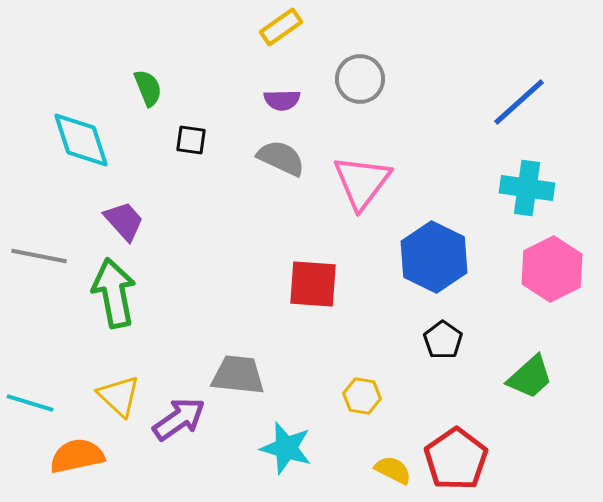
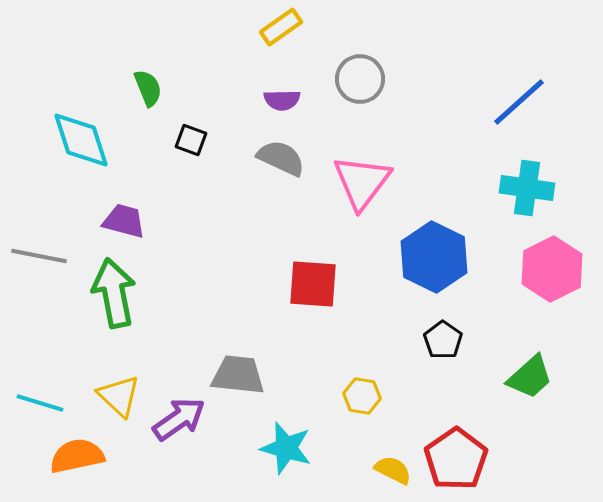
black square: rotated 12 degrees clockwise
purple trapezoid: rotated 33 degrees counterclockwise
cyan line: moved 10 px right
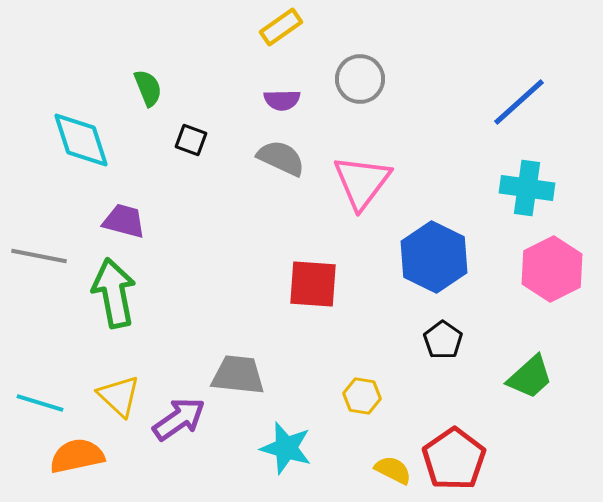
red pentagon: moved 2 px left
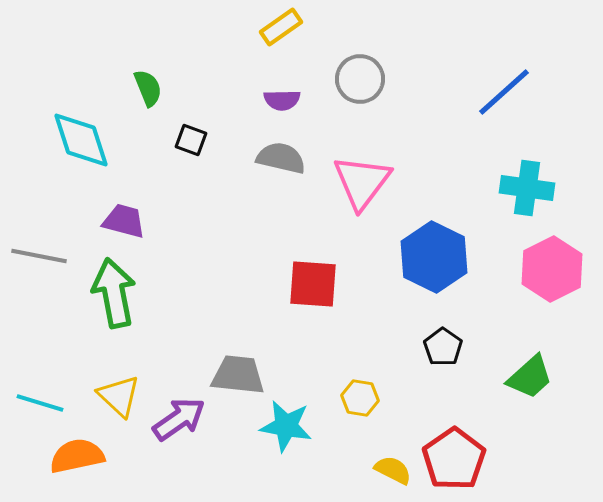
blue line: moved 15 px left, 10 px up
gray semicircle: rotated 12 degrees counterclockwise
black pentagon: moved 7 px down
yellow hexagon: moved 2 px left, 2 px down
cyan star: moved 22 px up; rotated 6 degrees counterclockwise
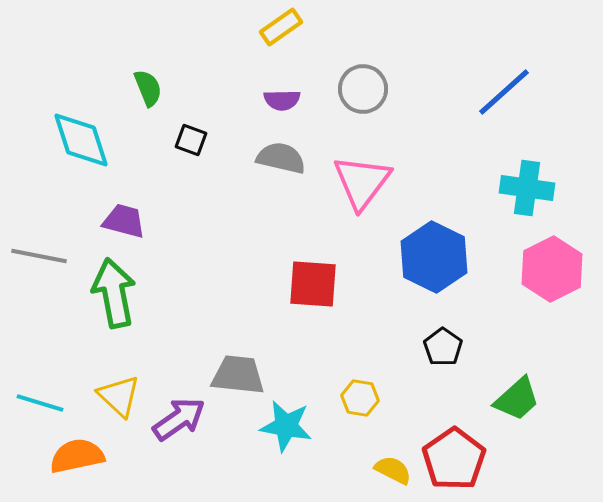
gray circle: moved 3 px right, 10 px down
green trapezoid: moved 13 px left, 22 px down
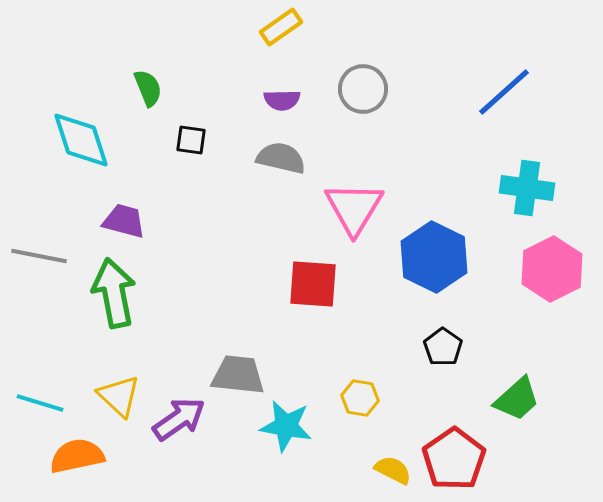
black square: rotated 12 degrees counterclockwise
pink triangle: moved 8 px left, 26 px down; rotated 6 degrees counterclockwise
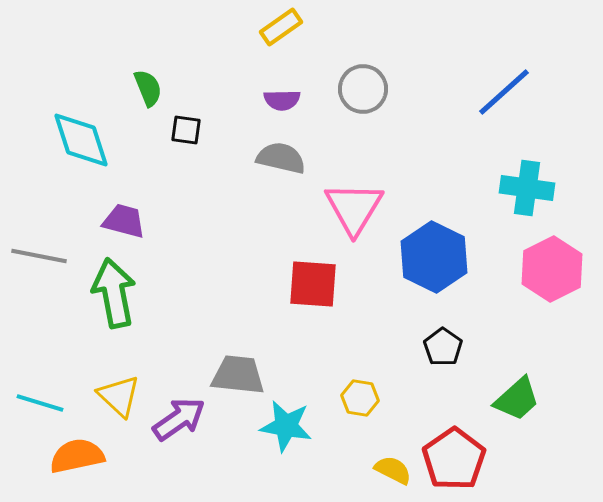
black square: moved 5 px left, 10 px up
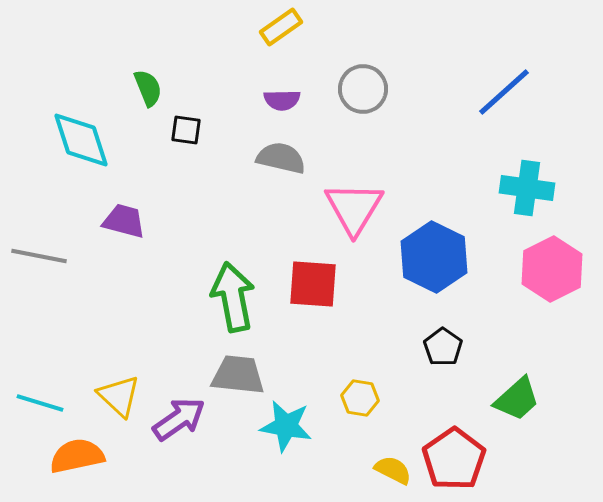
green arrow: moved 119 px right, 4 px down
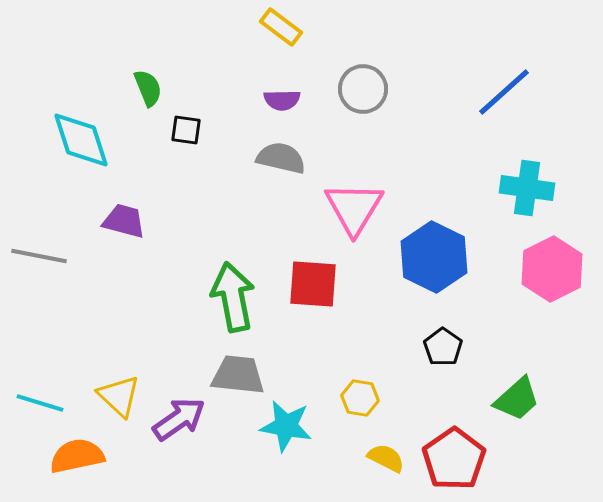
yellow rectangle: rotated 72 degrees clockwise
yellow semicircle: moved 7 px left, 12 px up
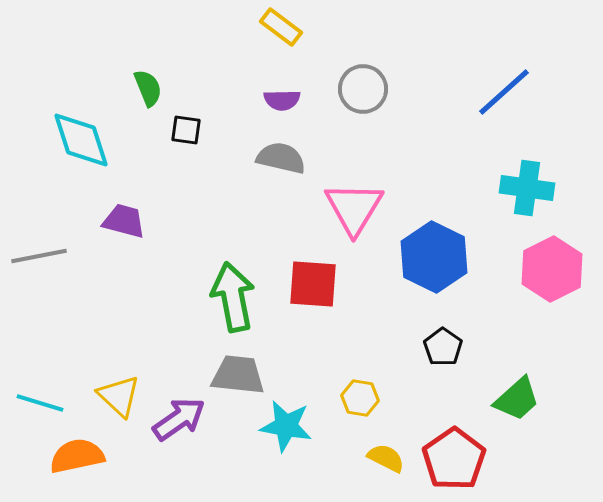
gray line: rotated 22 degrees counterclockwise
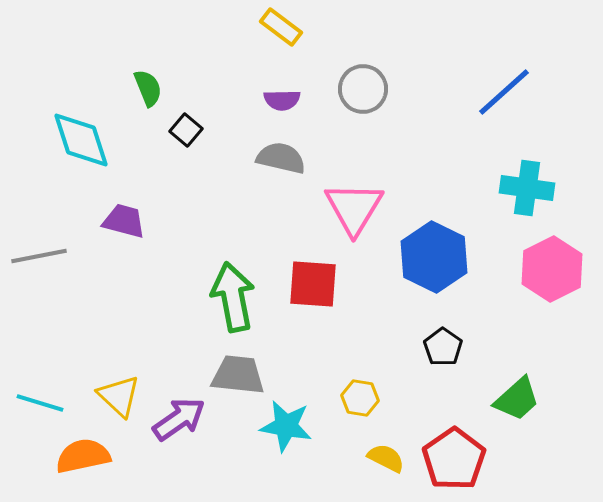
black square: rotated 32 degrees clockwise
orange semicircle: moved 6 px right
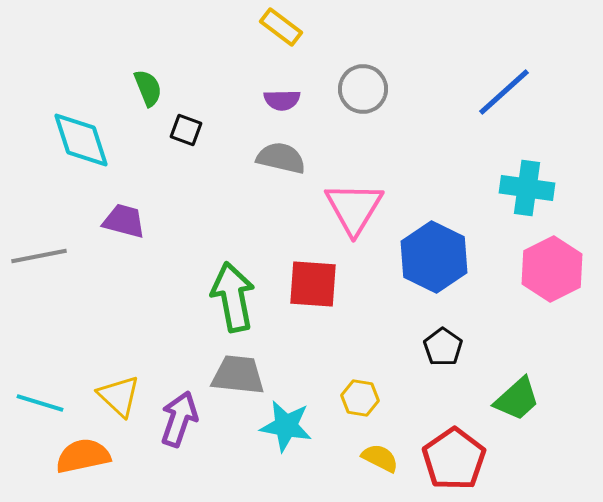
black square: rotated 20 degrees counterclockwise
purple arrow: rotated 36 degrees counterclockwise
yellow semicircle: moved 6 px left
